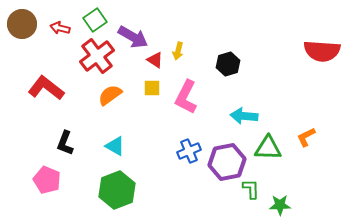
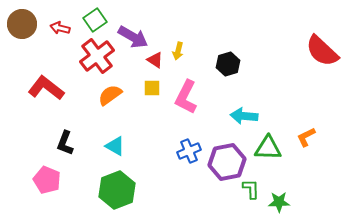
red semicircle: rotated 39 degrees clockwise
green star: moved 1 px left, 3 px up
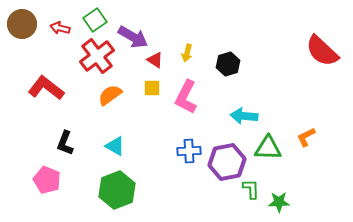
yellow arrow: moved 9 px right, 2 px down
blue cross: rotated 20 degrees clockwise
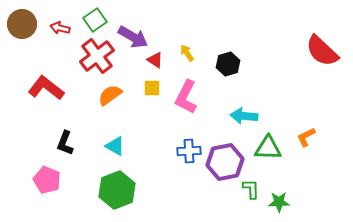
yellow arrow: rotated 132 degrees clockwise
purple hexagon: moved 2 px left
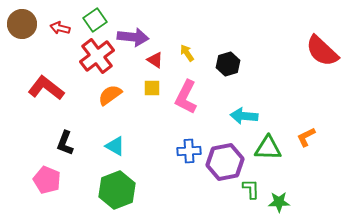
purple arrow: rotated 24 degrees counterclockwise
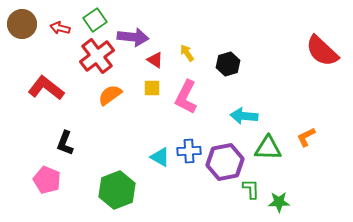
cyan triangle: moved 45 px right, 11 px down
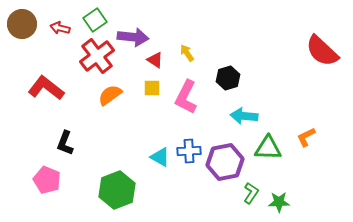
black hexagon: moved 14 px down
green L-shape: moved 4 px down; rotated 35 degrees clockwise
